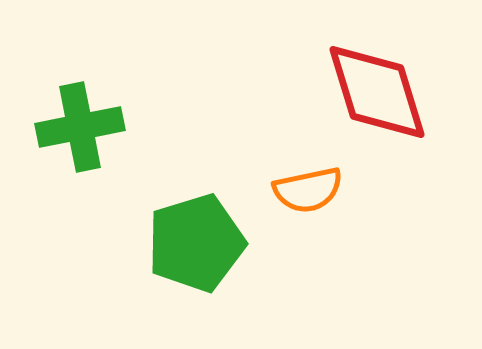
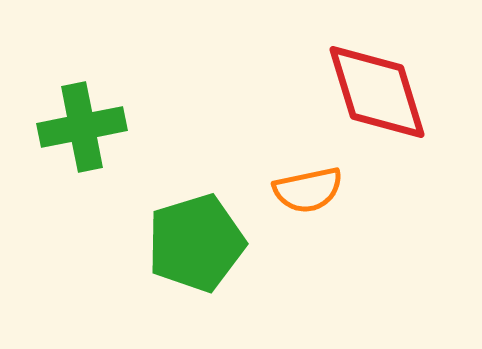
green cross: moved 2 px right
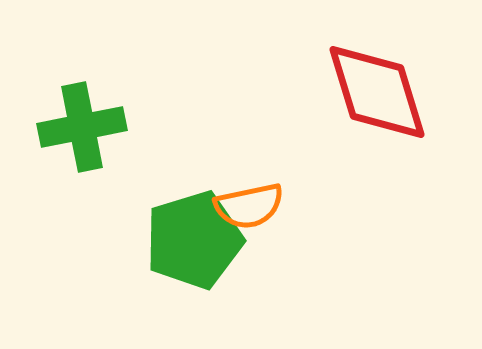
orange semicircle: moved 59 px left, 16 px down
green pentagon: moved 2 px left, 3 px up
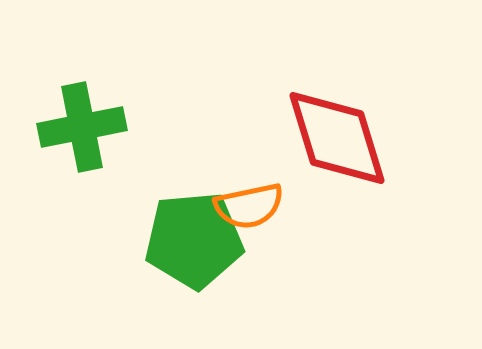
red diamond: moved 40 px left, 46 px down
green pentagon: rotated 12 degrees clockwise
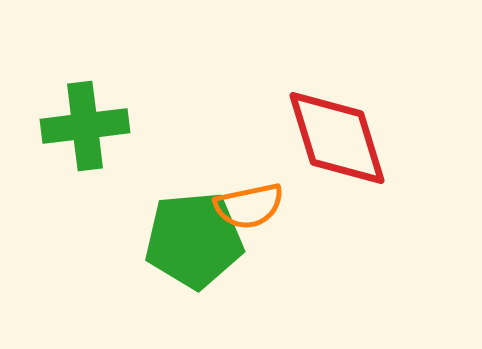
green cross: moved 3 px right, 1 px up; rotated 4 degrees clockwise
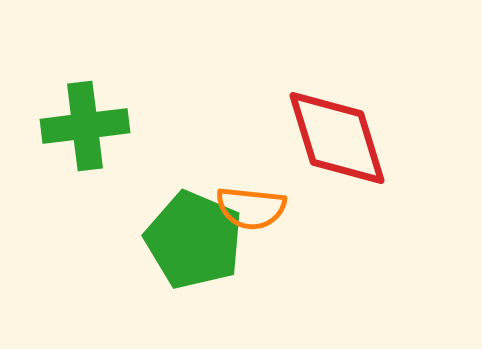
orange semicircle: moved 2 px right, 2 px down; rotated 18 degrees clockwise
green pentagon: rotated 28 degrees clockwise
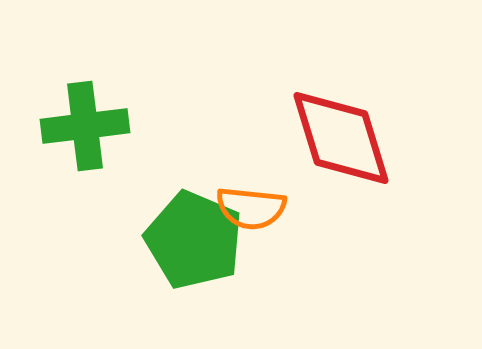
red diamond: moved 4 px right
